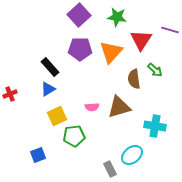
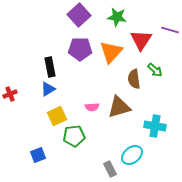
black rectangle: rotated 30 degrees clockwise
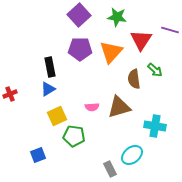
green pentagon: rotated 15 degrees clockwise
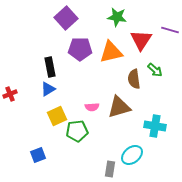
purple square: moved 13 px left, 3 px down
orange triangle: rotated 35 degrees clockwise
green pentagon: moved 3 px right, 5 px up; rotated 15 degrees counterclockwise
gray rectangle: rotated 35 degrees clockwise
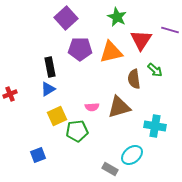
green star: rotated 18 degrees clockwise
gray rectangle: rotated 70 degrees counterclockwise
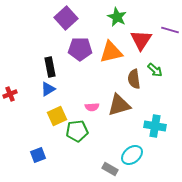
brown triangle: moved 2 px up
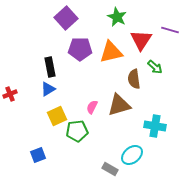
green arrow: moved 3 px up
pink semicircle: rotated 120 degrees clockwise
